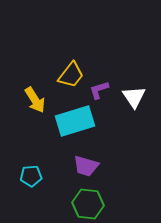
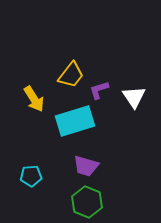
yellow arrow: moved 1 px left, 1 px up
green hexagon: moved 1 px left, 2 px up; rotated 16 degrees clockwise
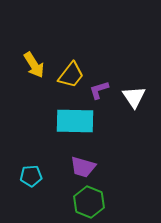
yellow arrow: moved 34 px up
cyan rectangle: rotated 18 degrees clockwise
purple trapezoid: moved 3 px left, 1 px down
green hexagon: moved 2 px right
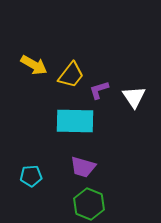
yellow arrow: rotated 28 degrees counterclockwise
green hexagon: moved 2 px down
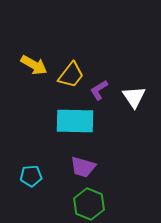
purple L-shape: rotated 15 degrees counterclockwise
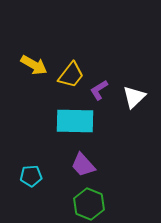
white triangle: rotated 20 degrees clockwise
purple trapezoid: moved 2 px up; rotated 32 degrees clockwise
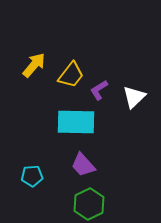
yellow arrow: rotated 80 degrees counterclockwise
cyan rectangle: moved 1 px right, 1 px down
cyan pentagon: moved 1 px right
green hexagon: rotated 12 degrees clockwise
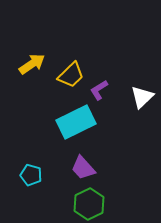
yellow arrow: moved 2 px left, 1 px up; rotated 16 degrees clockwise
yellow trapezoid: rotated 8 degrees clockwise
white triangle: moved 8 px right
cyan rectangle: rotated 27 degrees counterclockwise
purple trapezoid: moved 3 px down
cyan pentagon: moved 1 px left, 1 px up; rotated 20 degrees clockwise
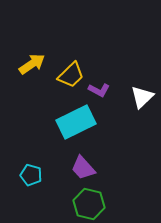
purple L-shape: rotated 120 degrees counterclockwise
green hexagon: rotated 20 degrees counterclockwise
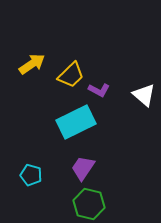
white triangle: moved 2 px right, 2 px up; rotated 35 degrees counterclockwise
purple trapezoid: rotated 76 degrees clockwise
